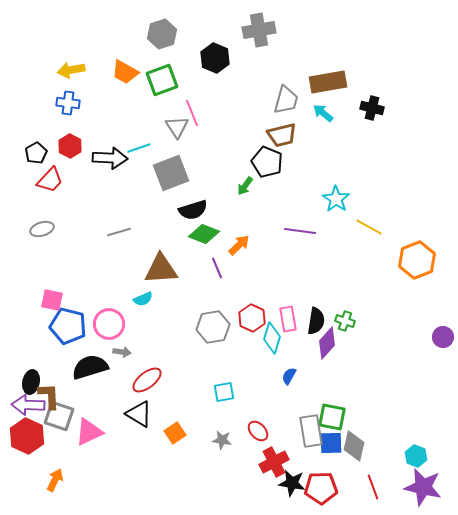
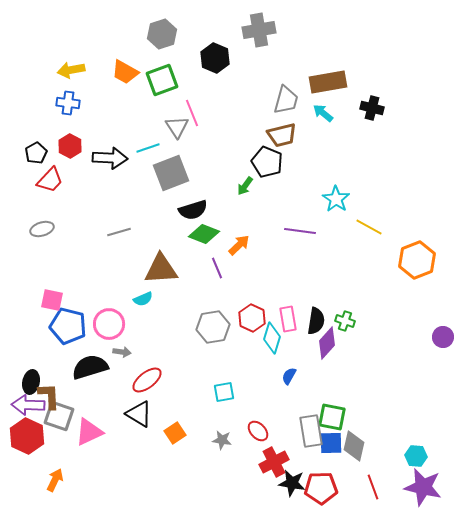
cyan line at (139, 148): moved 9 px right
cyan hexagon at (416, 456): rotated 15 degrees counterclockwise
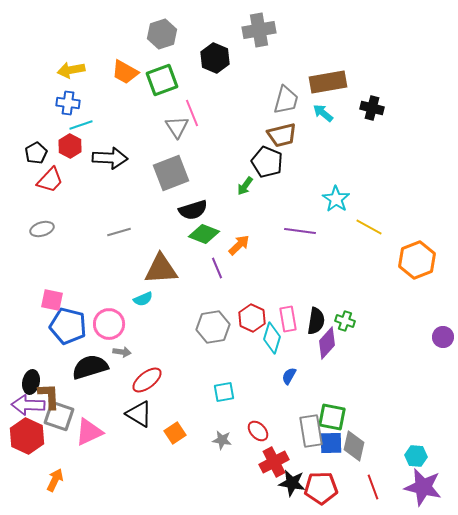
cyan line at (148, 148): moved 67 px left, 23 px up
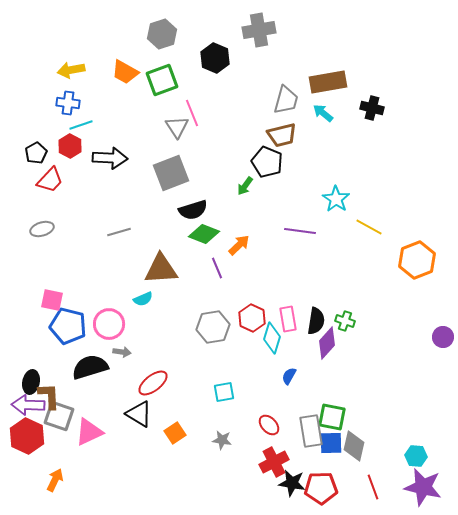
red ellipse at (147, 380): moved 6 px right, 3 px down
red ellipse at (258, 431): moved 11 px right, 6 px up
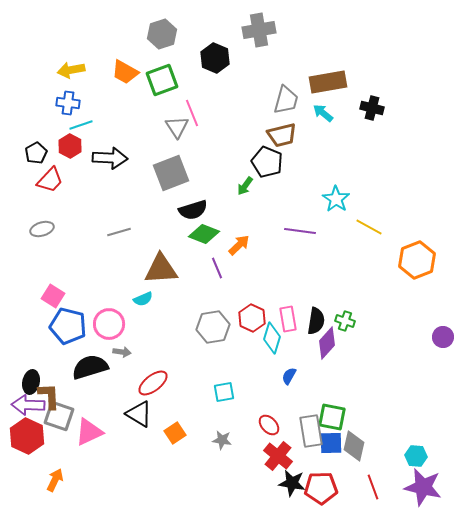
pink square at (52, 300): moved 1 px right, 4 px up; rotated 20 degrees clockwise
red cross at (274, 462): moved 4 px right, 6 px up; rotated 24 degrees counterclockwise
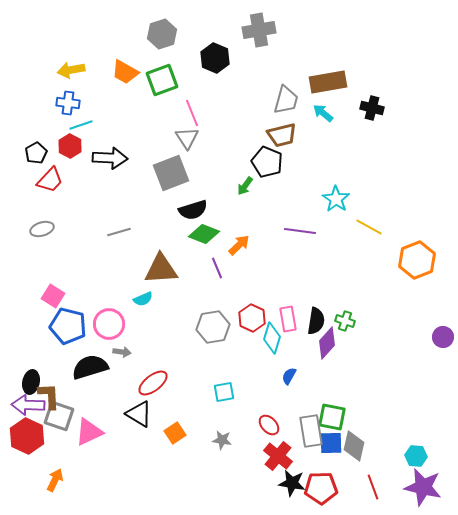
gray triangle at (177, 127): moved 10 px right, 11 px down
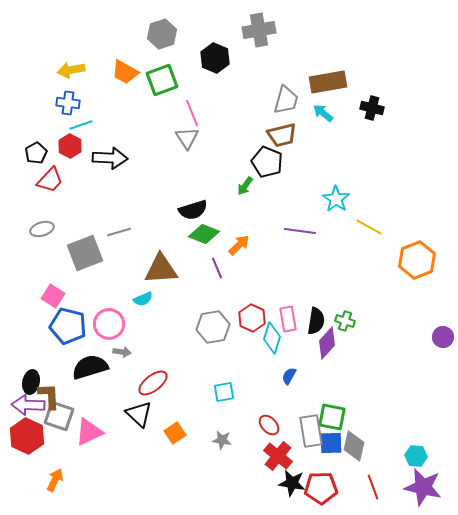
gray square at (171, 173): moved 86 px left, 80 px down
black triangle at (139, 414): rotated 12 degrees clockwise
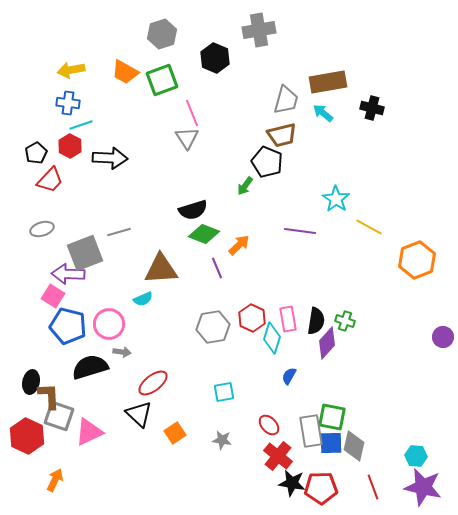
purple arrow at (28, 405): moved 40 px right, 131 px up
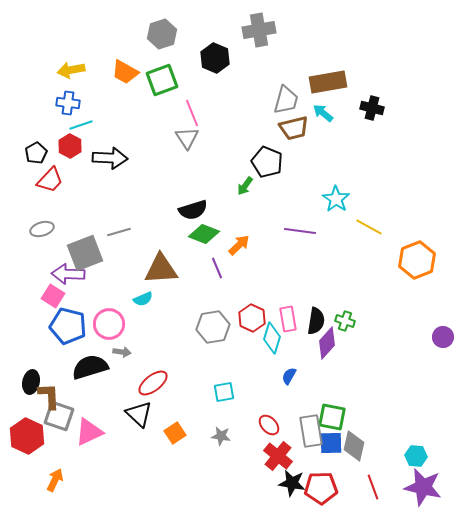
brown trapezoid at (282, 135): moved 12 px right, 7 px up
gray star at (222, 440): moved 1 px left, 4 px up
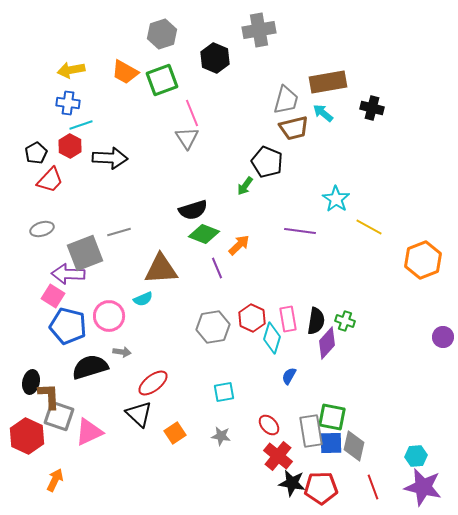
orange hexagon at (417, 260): moved 6 px right
pink circle at (109, 324): moved 8 px up
cyan hexagon at (416, 456): rotated 10 degrees counterclockwise
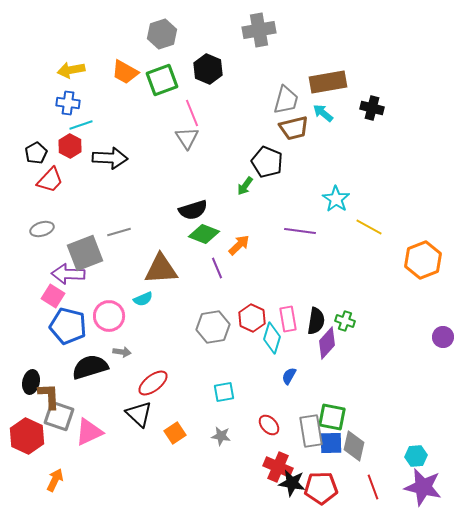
black hexagon at (215, 58): moved 7 px left, 11 px down
red cross at (278, 456): moved 11 px down; rotated 16 degrees counterclockwise
